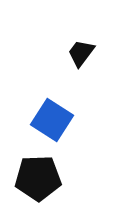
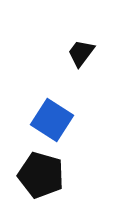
black pentagon: moved 3 px right, 3 px up; rotated 18 degrees clockwise
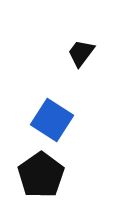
black pentagon: rotated 21 degrees clockwise
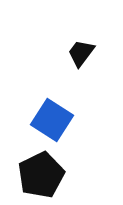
black pentagon: rotated 9 degrees clockwise
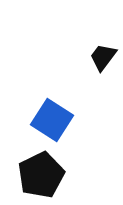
black trapezoid: moved 22 px right, 4 px down
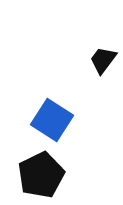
black trapezoid: moved 3 px down
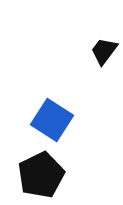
black trapezoid: moved 1 px right, 9 px up
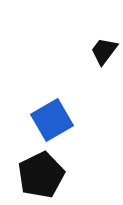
blue square: rotated 27 degrees clockwise
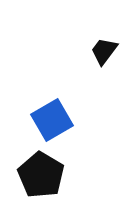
black pentagon: rotated 15 degrees counterclockwise
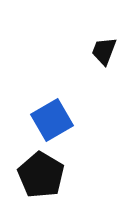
black trapezoid: rotated 16 degrees counterclockwise
